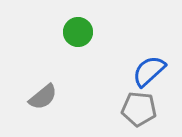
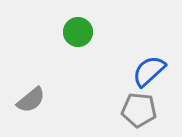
gray semicircle: moved 12 px left, 3 px down
gray pentagon: moved 1 px down
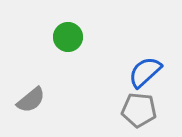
green circle: moved 10 px left, 5 px down
blue semicircle: moved 4 px left, 1 px down
